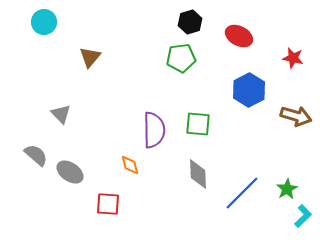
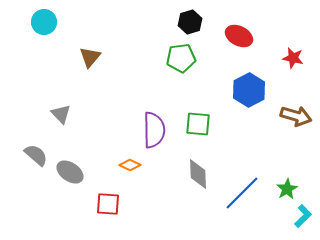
orange diamond: rotated 50 degrees counterclockwise
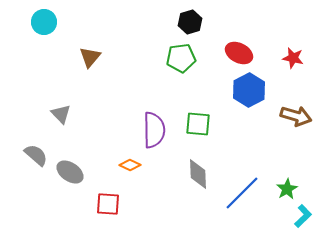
red ellipse: moved 17 px down
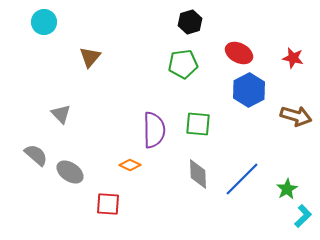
green pentagon: moved 2 px right, 6 px down
blue line: moved 14 px up
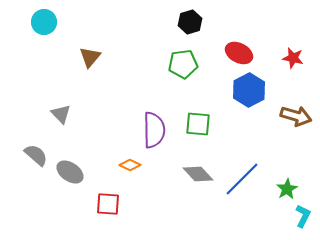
gray diamond: rotated 40 degrees counterclockwise
cyan L-shape: rotated 20 degrees counterclockwise
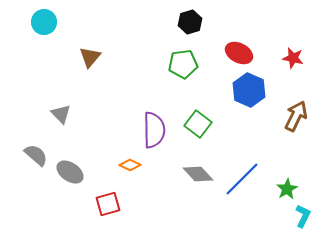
blue hexagon: rotated 8 degrees counterclockwise
brown arrow: rotated 80 degrees counterclockwise
green square: rotated 32 degrees clockwise
red square: rotated 20 degrees counterclockwise
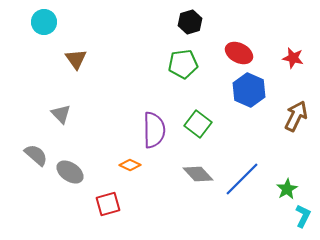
brown triangle: moved 14 px left, 2 px down; rotated 15 degrees counterclockwise
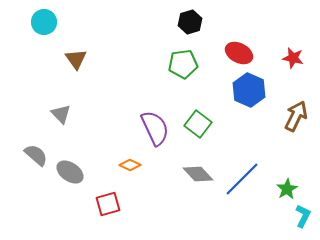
purple semicircle: moved 1 px right, 2 px up; rotated 24 degrees counterclockwise
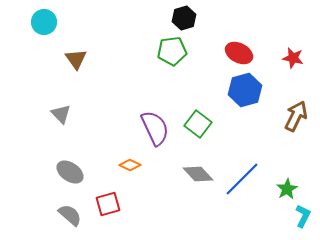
black hexagon: moved 6 px left, 4 px up
green pentagon: moved 11 px left, 13 px up
blue hexagon: moved 4 px left; rotated 20 degrees clockwise
gray semicircle: moved 34 px right, 60 px down
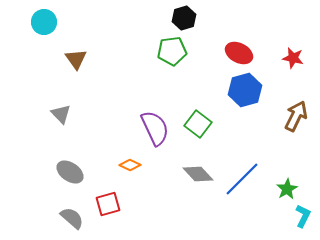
gray semicircle: moved 2 px right, 3 px down
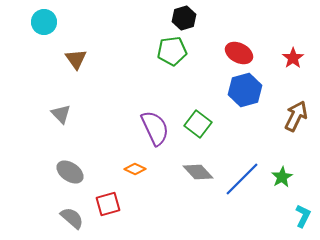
red star: rotated 25 degrees clockwise
orange diamond: moved 5 px right, 4 px down
gray diamond: moved 2 px up
green star: moved 5 px left, 12 px up
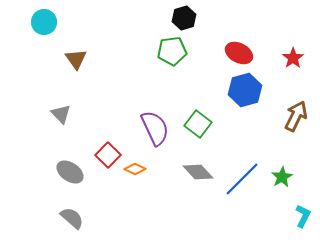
red square: moved 49 px up; rotated 30 degrees counterclockwise
